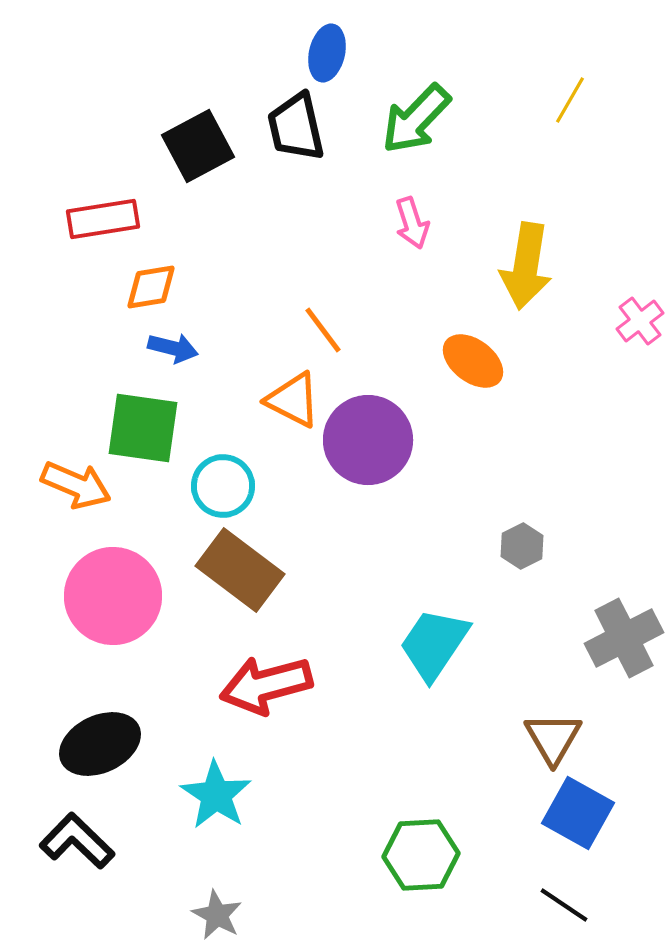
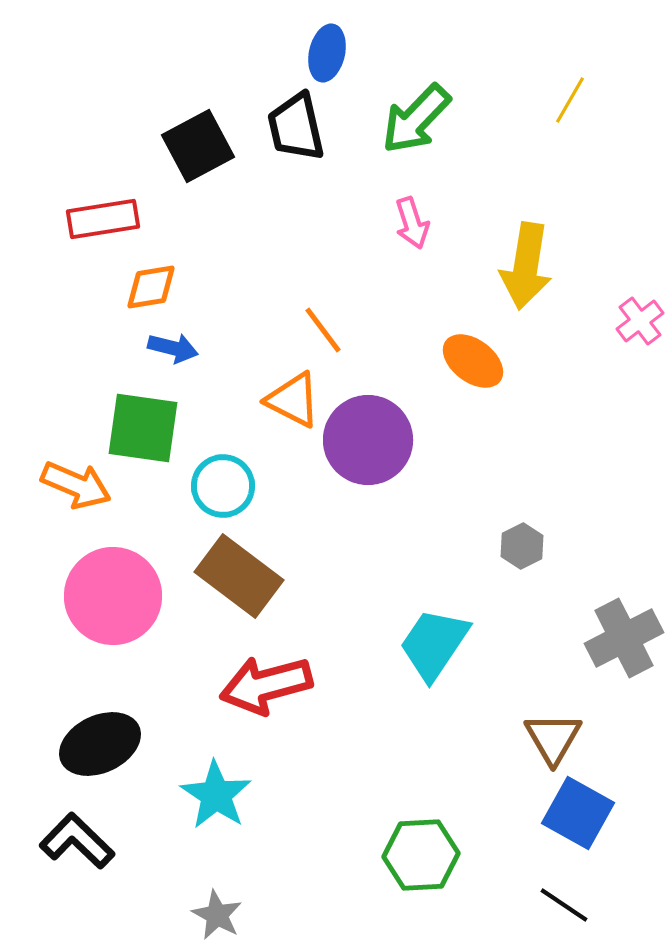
brown rectangle: moved 1 px left, 6 px down
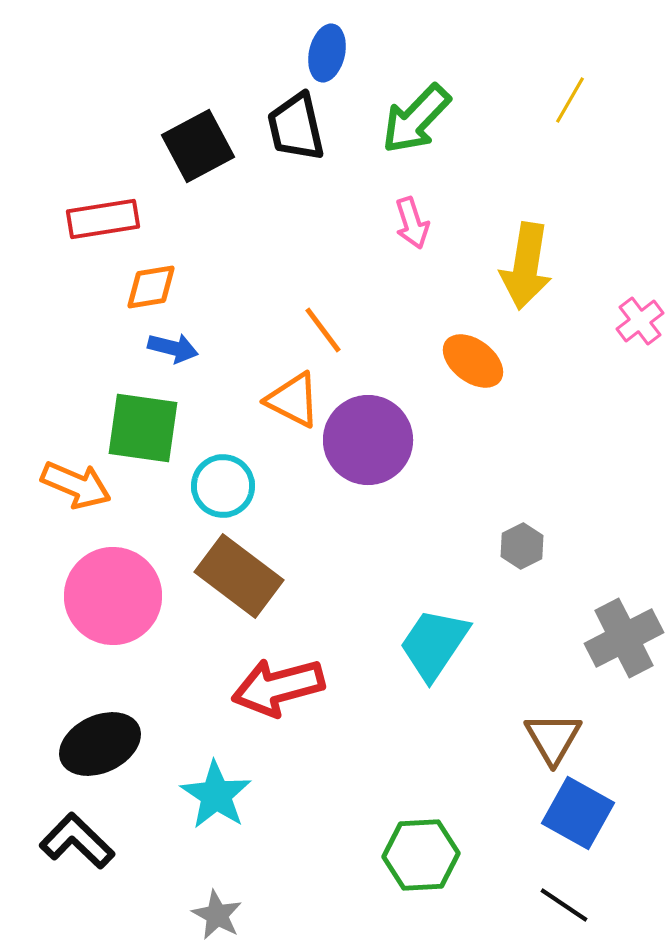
red arrow: moved 12 px right, 2 px down
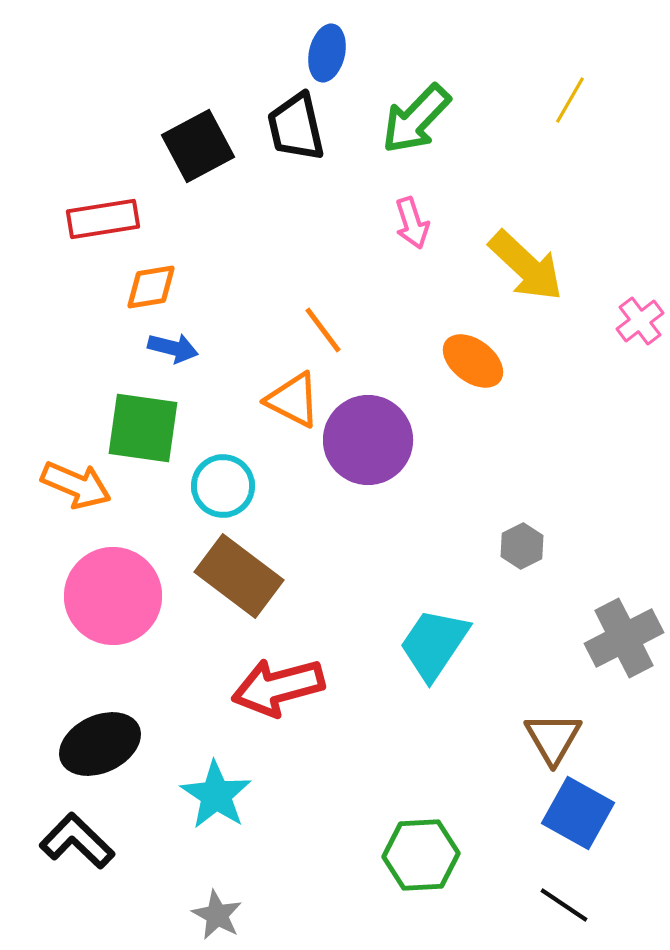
yellow arrow: rotated 56 degrees counterclockwise
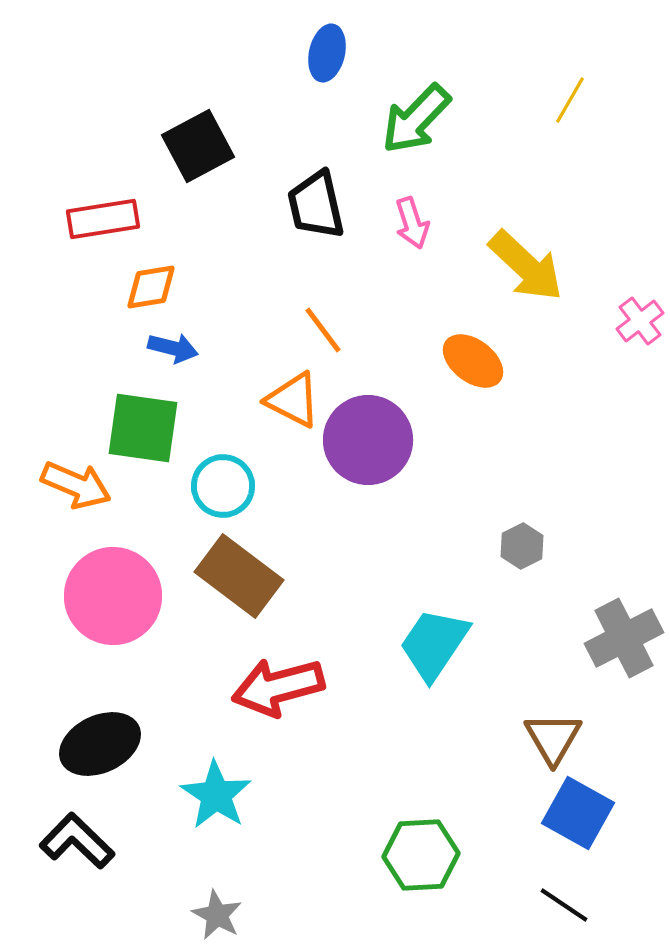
black trapezoid: moved 20 px right, 78 px down
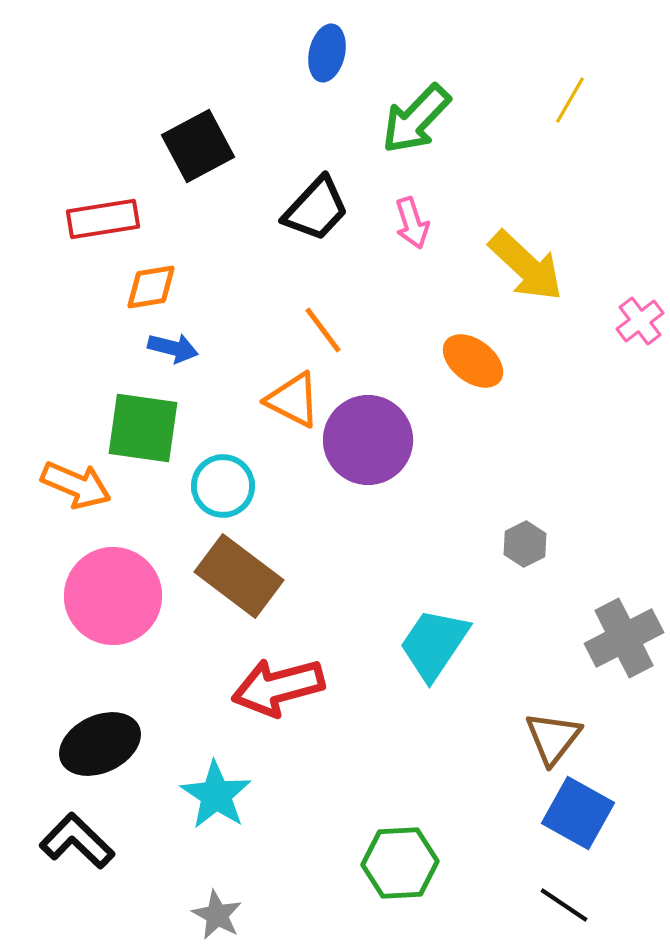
black trapezoid: moved 4 px down; rotated 124 degrees counterclockwise
gray hexagon: moved 3 px right, 2 px up
brown triangle: rotated 8 degrees clockwise
green hexagon: moved 21 px left, 8 px down
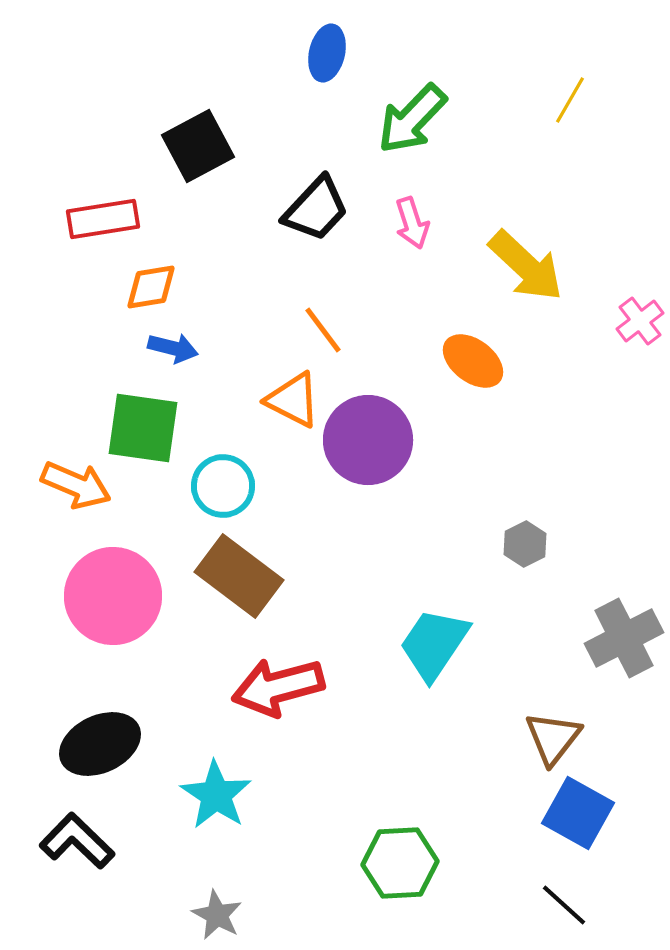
green arrow: moved 4 px left
black line: rotated 8 degrees clockwise
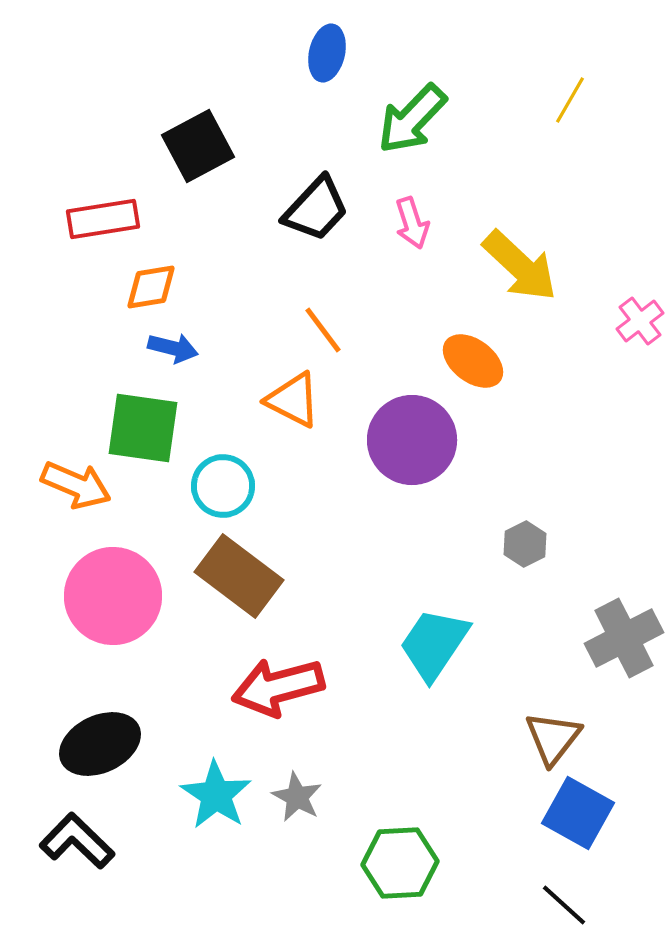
yellow arrow: moved 6 px left
purple circle: moved 44 px right
gray star: moved 80 px right, 118 px up
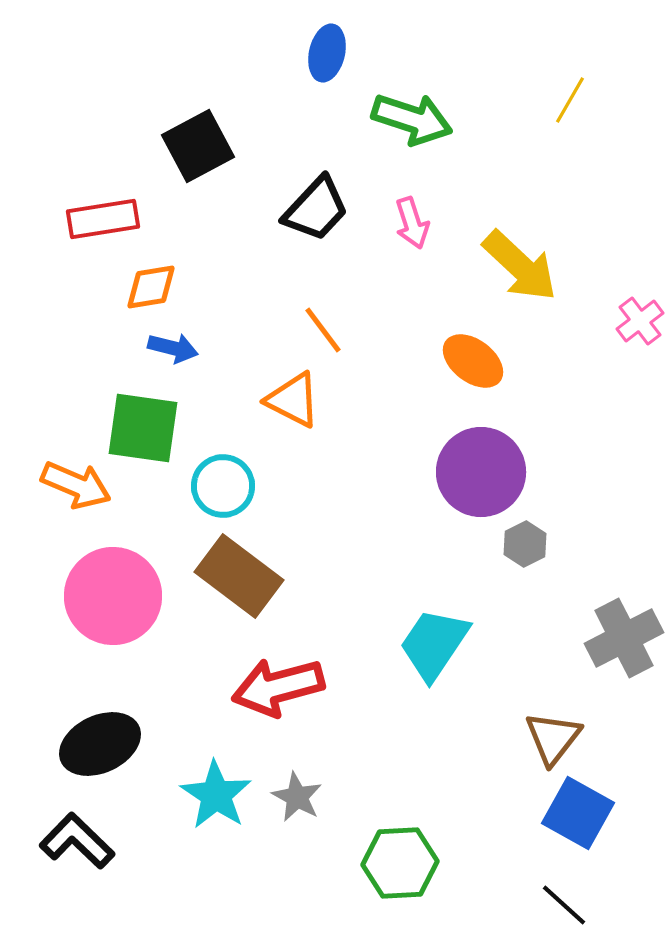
green arrow: rotated 116 degrees counterclockwise
purple circle: moved 69 px right, 32 px down
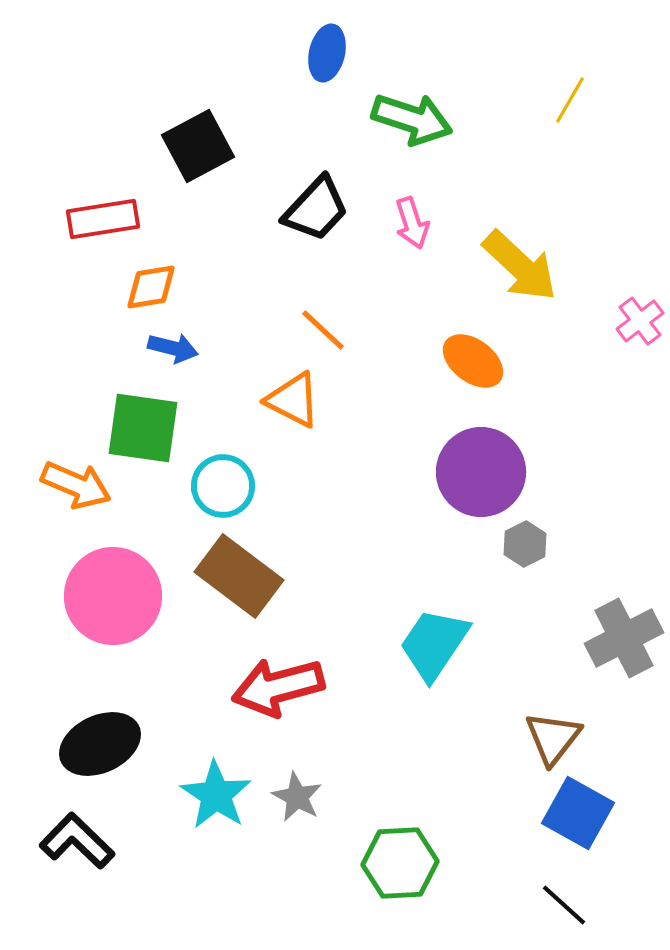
orange line: rotated 10 degrees counterclockwise
